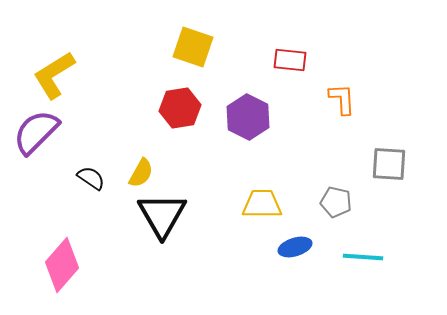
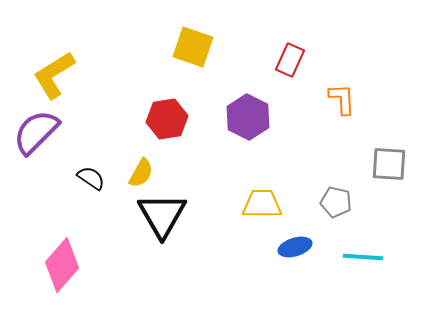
red rectangle: rotated 72 degrees counterclockwise
red hexagon: moved 13 px left, 11 px down
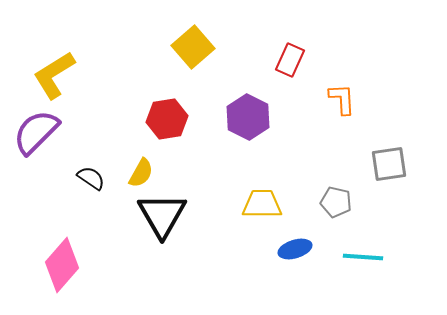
yellow square: rotated 30 degrees clockwise
gray square: rotated 12 degrees counterclockwise
blue ellipse: moved 2 px down
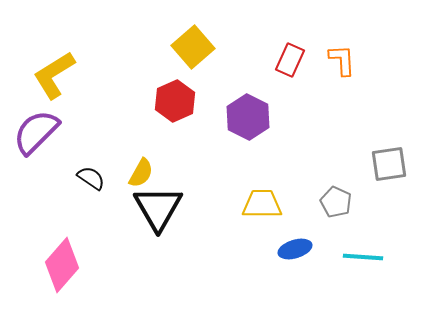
orange L-shape: moved 39 px up
red hexagon: moved 8 px right, 18 px up; rotated 15 degrees counterclockwise
gray pentagon: rotated 12 degrees clockwise
black triangle: moved 4 px left, 7 px up
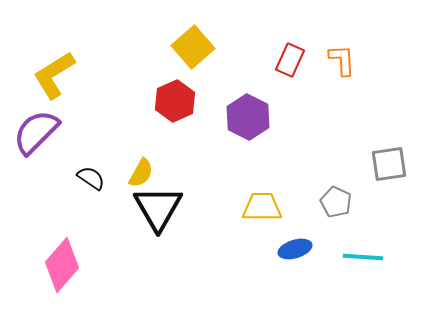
yellow trapezoid: moved 3 px down
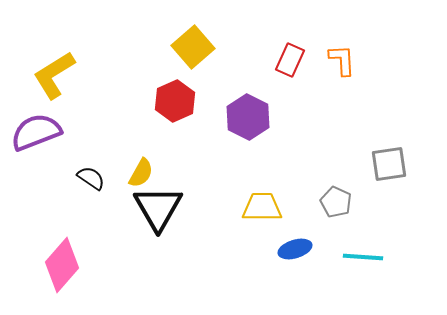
purple semicircle: rotated 24 degrees clockwise
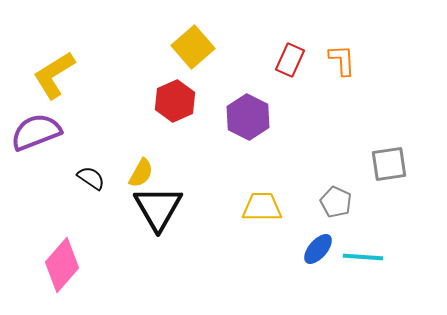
blue ellipse: moved 23 px right; rotated 32 degrees counterclockwise
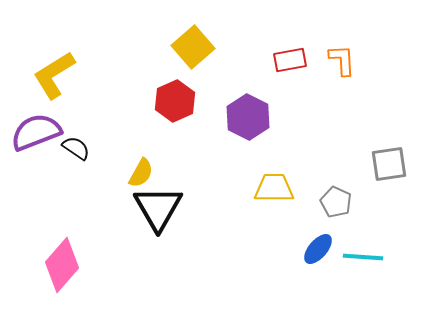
red rectangle: rotated 56 degrees clockwise
black semicircle: moved 15 px left, 30 px up
yellow trapezoid: moved 12 px right, 19 px up
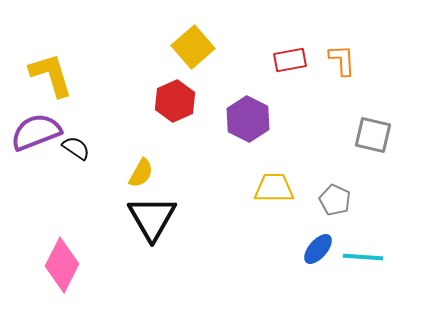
yellow L-shape: moved 3 px left; rotated 105 degrees clockwise
purple hexagon: moved 2 px down
gray square: moved 16 px left, 29 px up; rotated 21 degrees clockwise
gray pentagon: moved 1 px left, 2 px up
black triangle: moved 6 px left, 10 px down
pink diamond: rotated 14 degrees counterclockwise
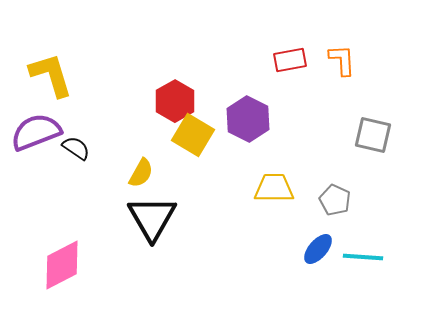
yellow square: moved 88 px down; rotated 18 degrees counterclockwise
red hexagon: rotated 6 degrees counterclockwise
pink diamond: rotated 36 degrees clockwise
